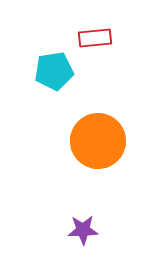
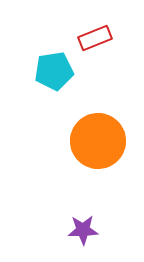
red rectangle: rotated 16 degrees counterclockwise
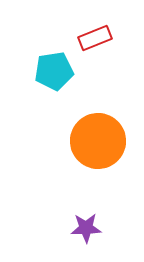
purple star: moved 3 px right, 2 px up
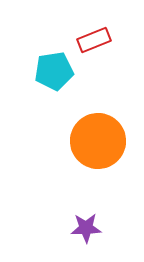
red rectangle: moved 1 px left, 2 px down
